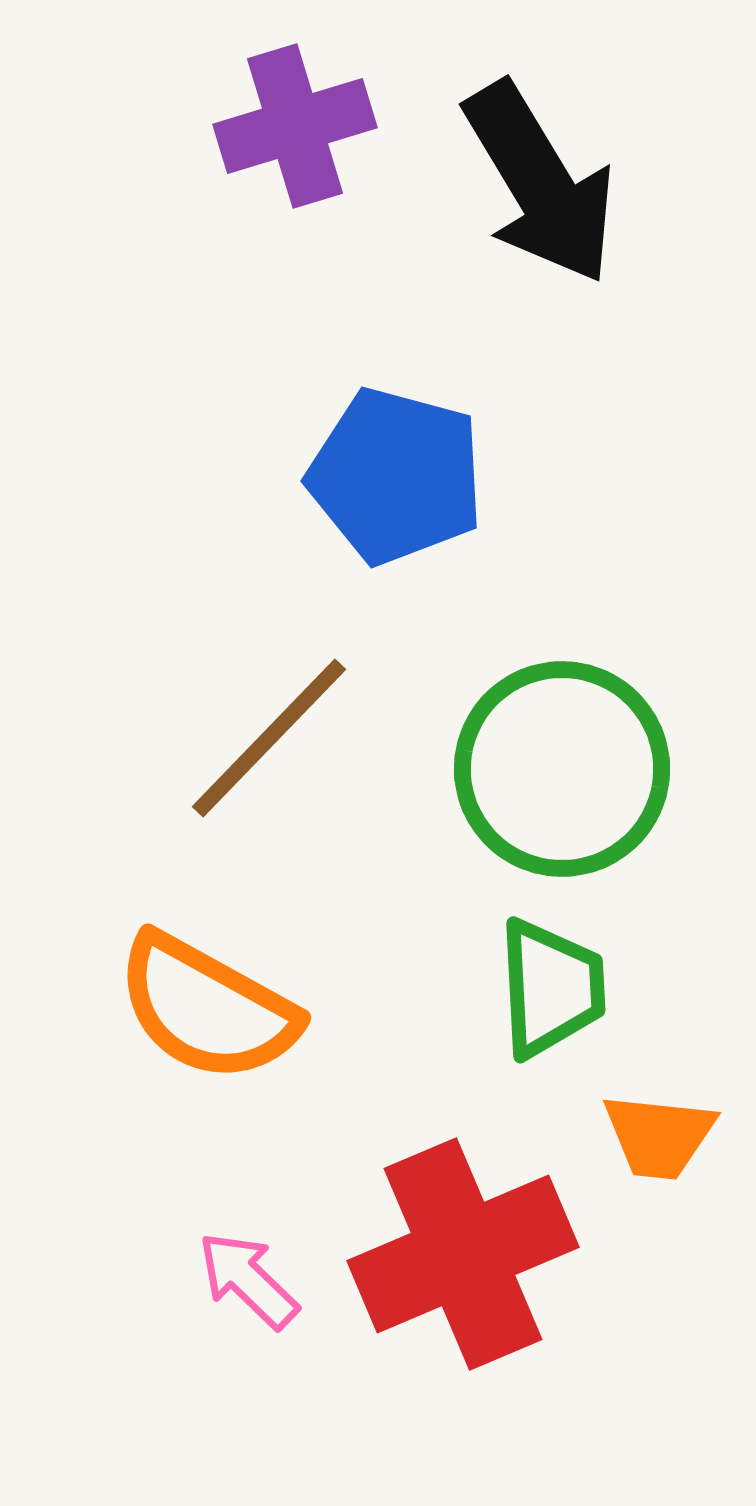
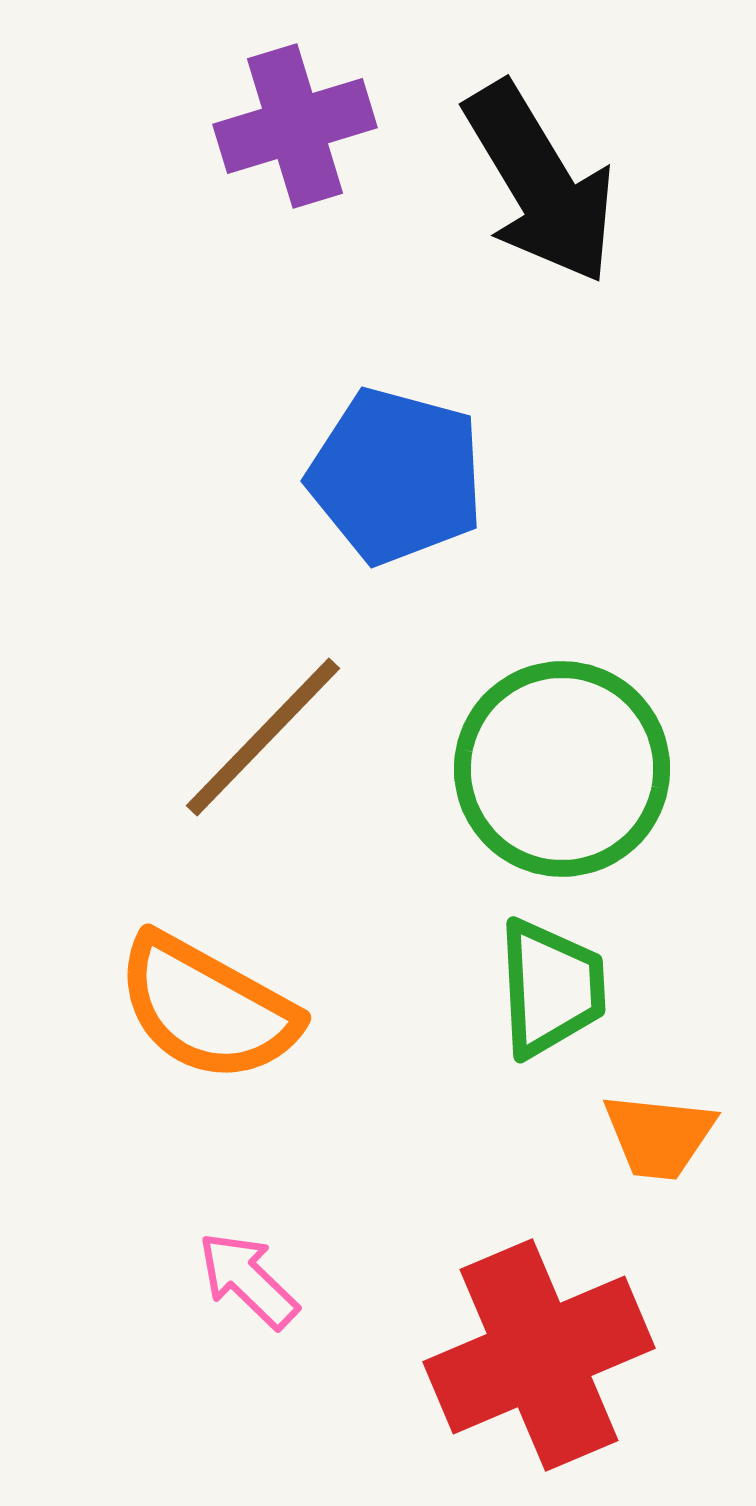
brown line: moved 6 px left, 1 px up
red cross: moved 76 px right, 101 px down
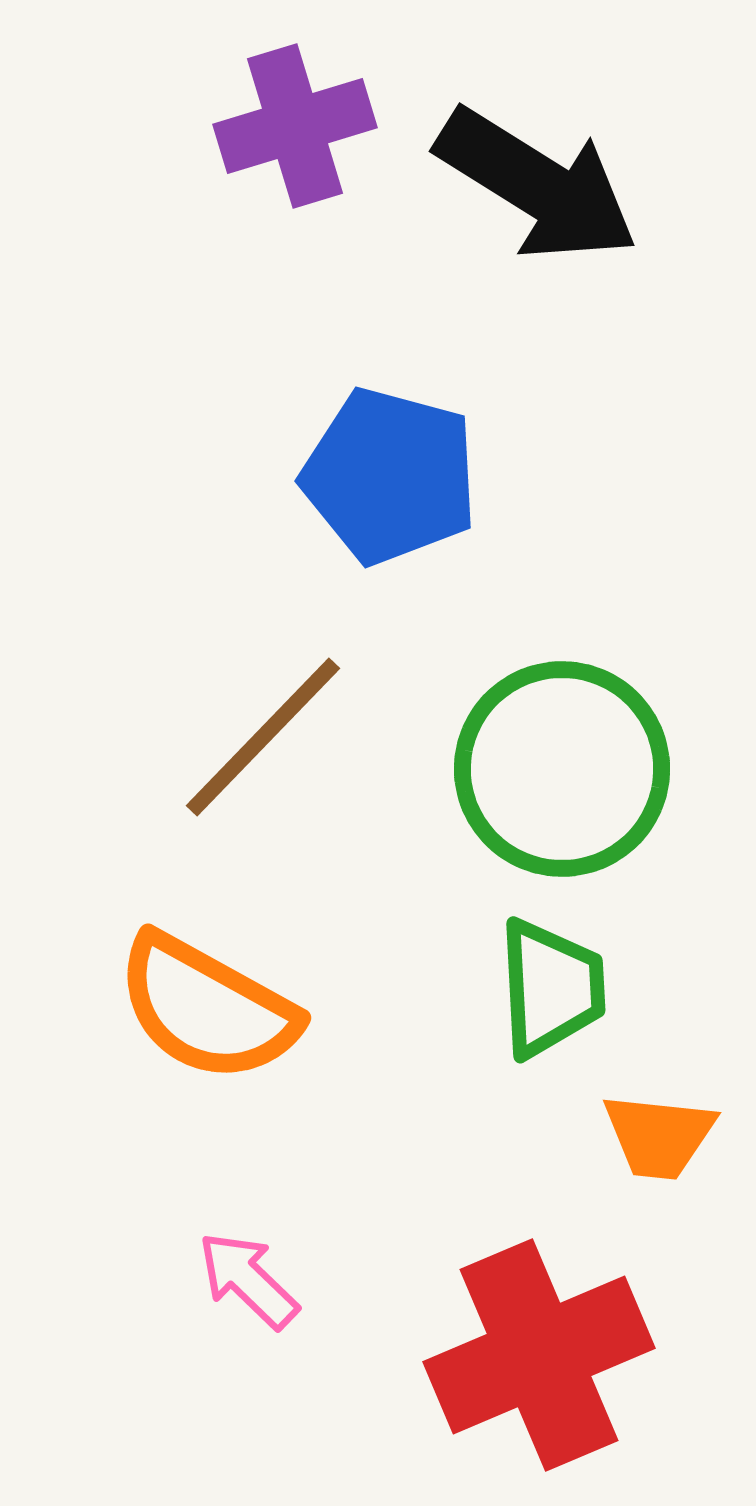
black arrow: moved 3 px left, 2 px down; rotated 27 degrees counterclockwise
blue pentagon: moved 6 px left
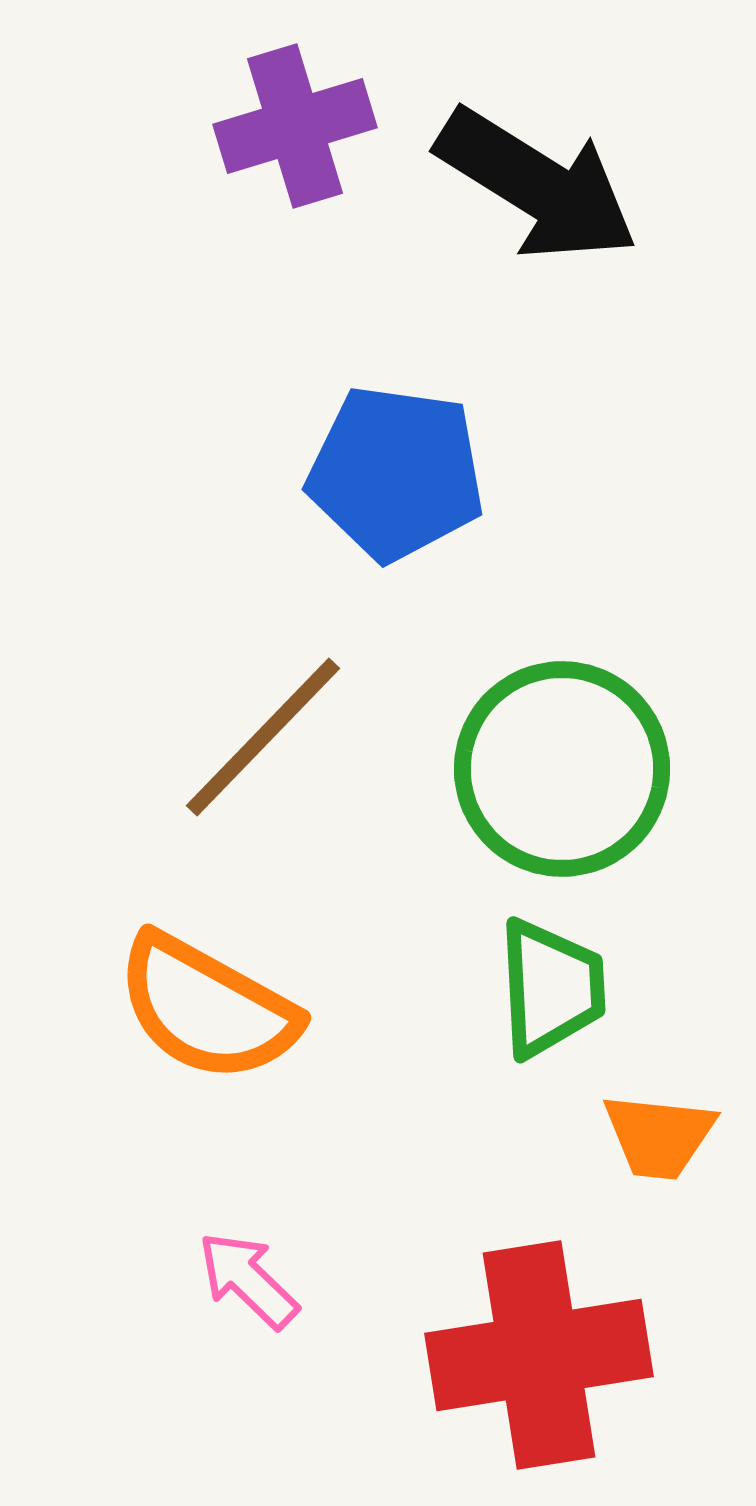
blue pentagon: moved 6 px right, 3 px up; rotated 7 degrees counterclockwise
red cross: rotated 14 degrees clockwise
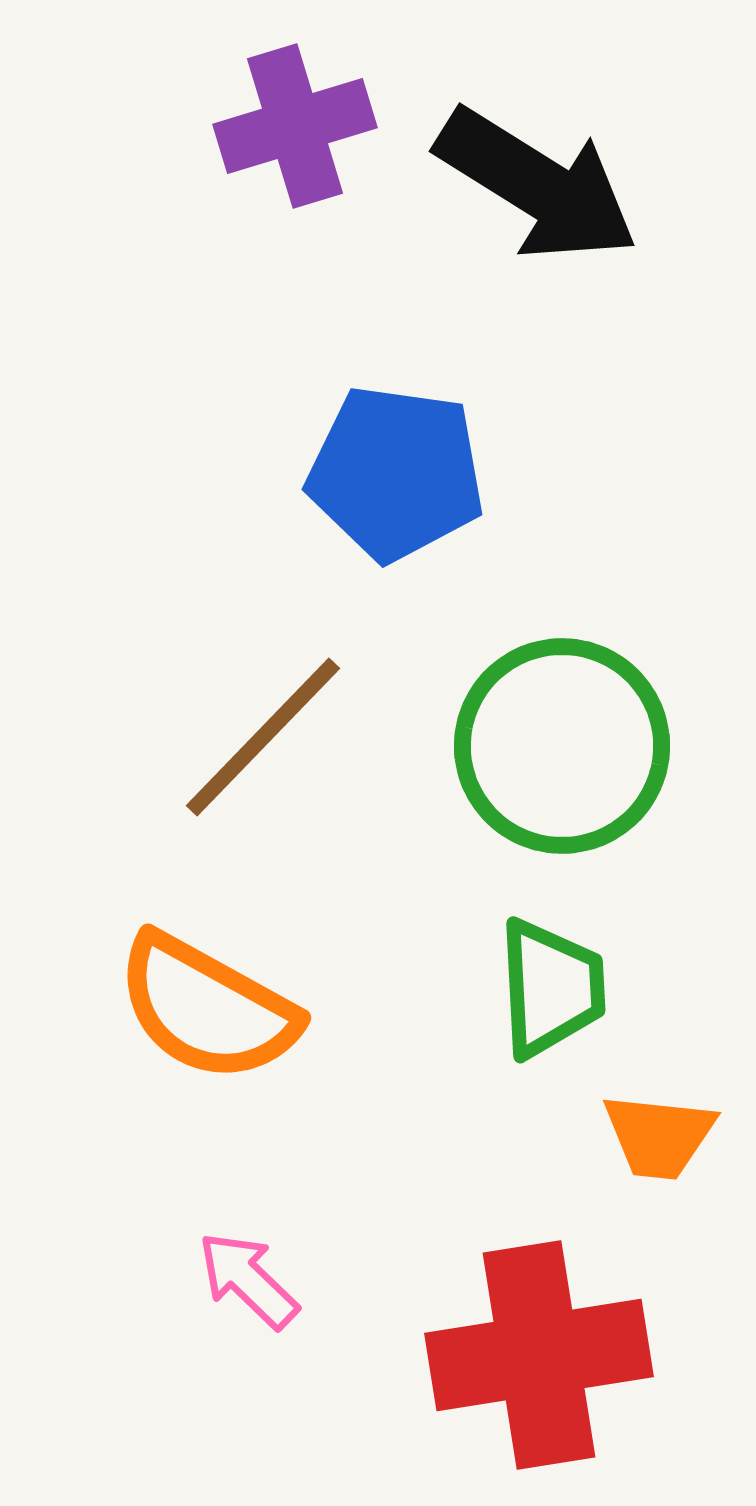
green circle: moved 23 px up
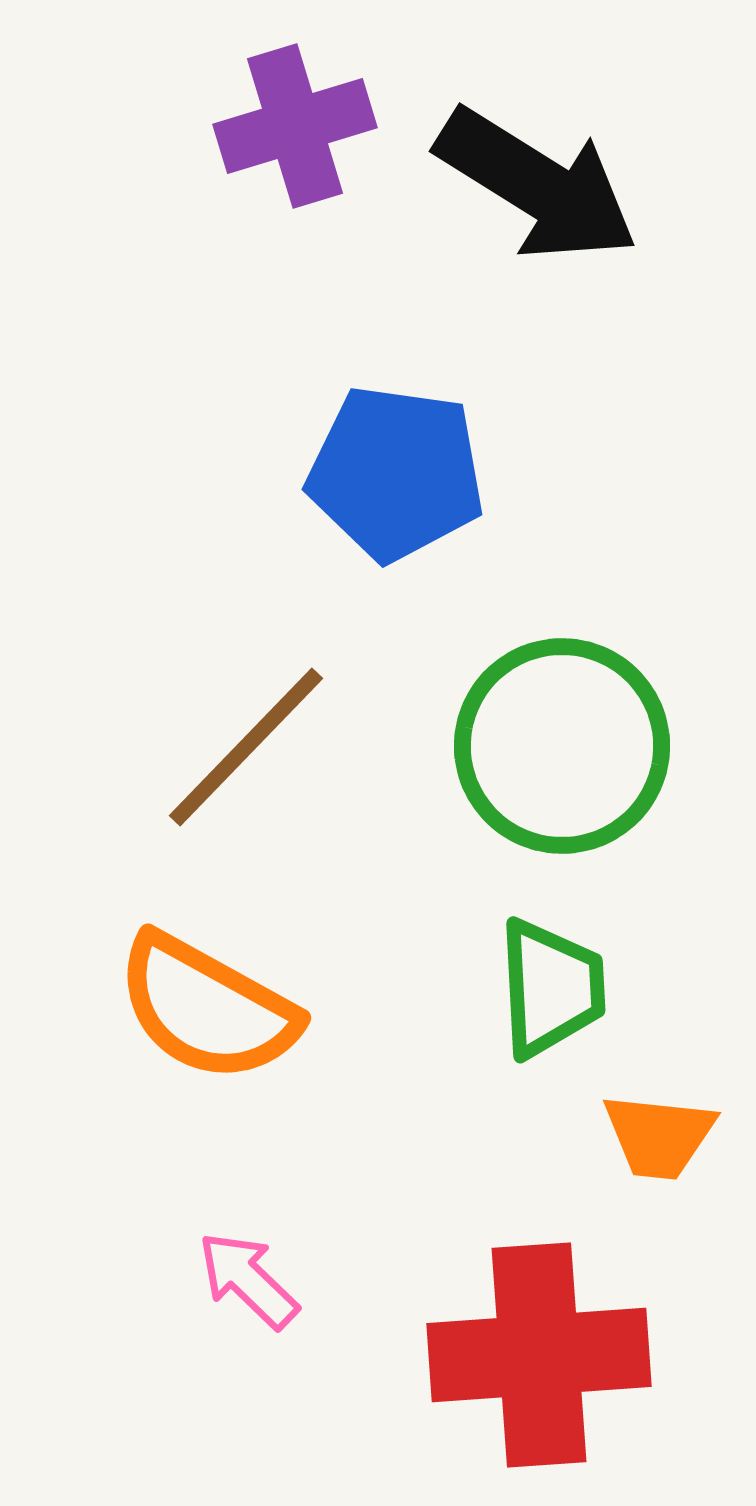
brown line: moved 17 px left, 10 px down
red cross: rotated 5 degrees clockwise
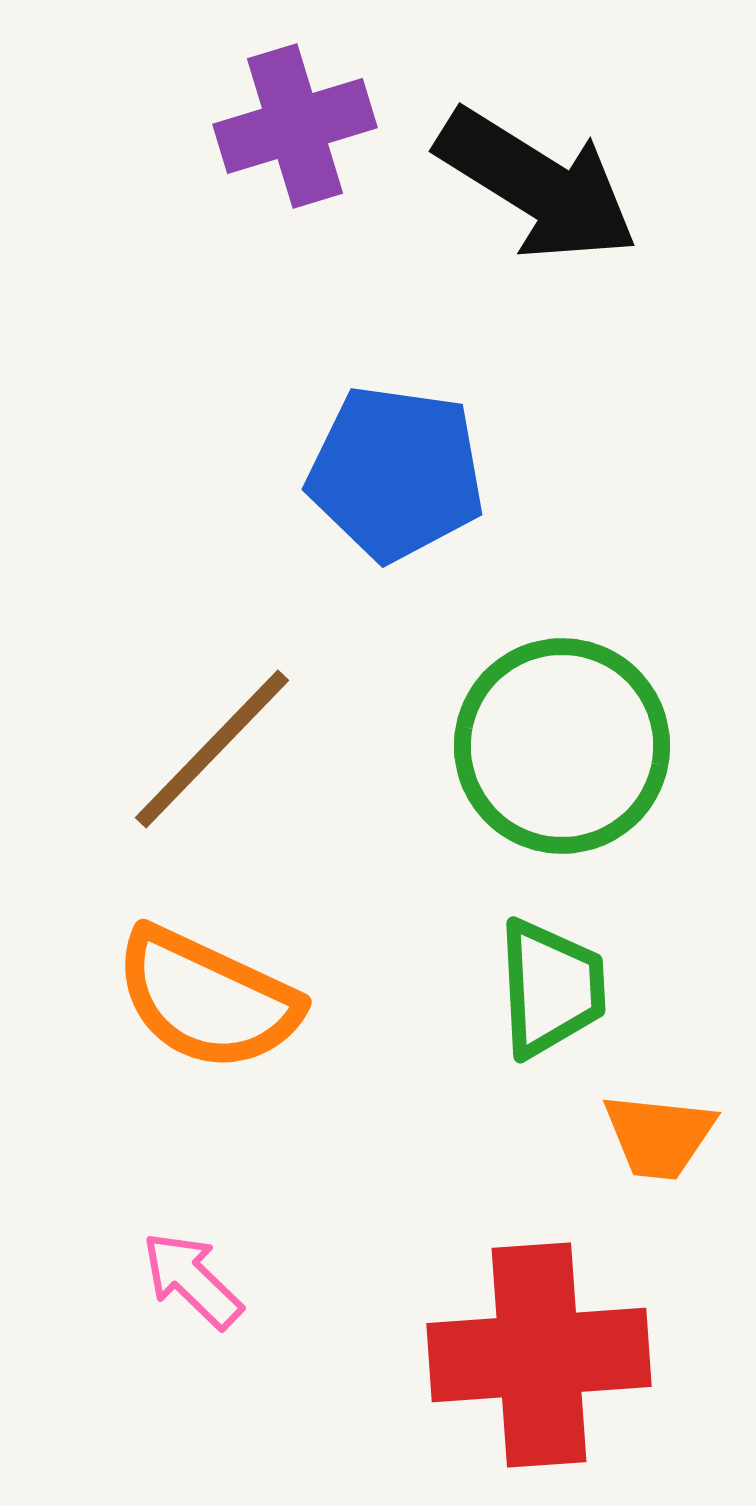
brown line: moved 34 px left, 2 px down
orange semicircle: moved 9 px up; rotated 4 degrees counterclockwise
pink arrow: moved 56 px left
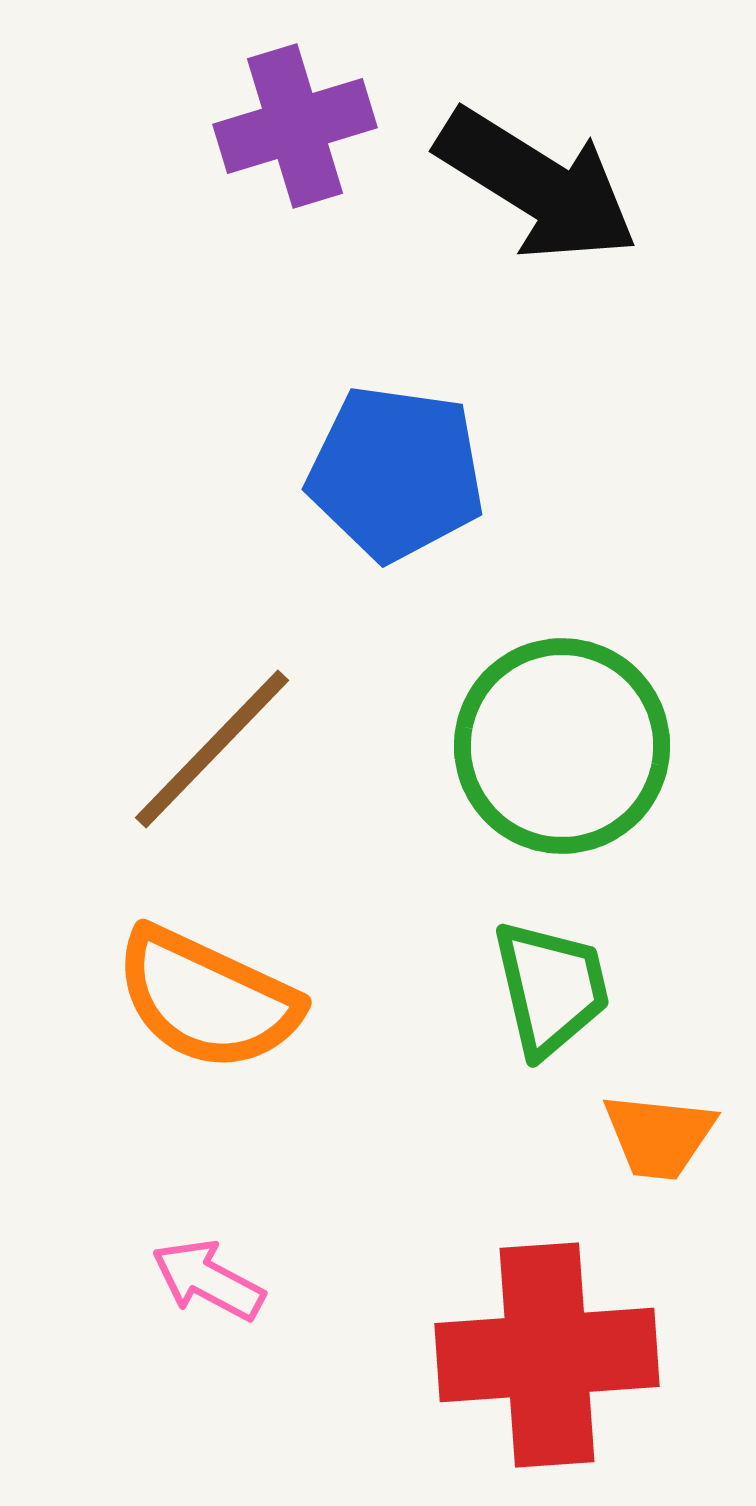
green trapezoid: rotated 10 degrees counterclockwise
pink arrow: moved 16 px right; rotated 16 degrees counterclockwise
red cross: moved 8 px right
